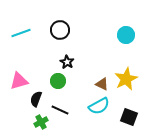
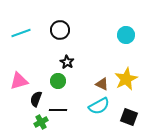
black line: moved 2 px left; rotated 24 degrees counterclockwise
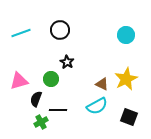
green circle: moved 7 px left, 2 px up
cyan semicircle: moved 2 px left
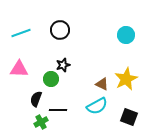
black star: moved 4 px left, 3 px down; rotated 24 degrees clockwise
pink triangle: moved 12 px up; rotated 18 degrees clockwise
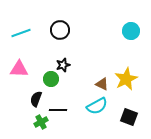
cyan circle: moved 5 px right, 4 px up
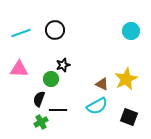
black circle: moved 5 px left
black semicircle: moved 3 px right
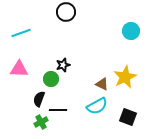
black circle: moved 11 px right, 18 px up
yellow star: moved 1 px left, 2 px up
black square: moved 1 px left
